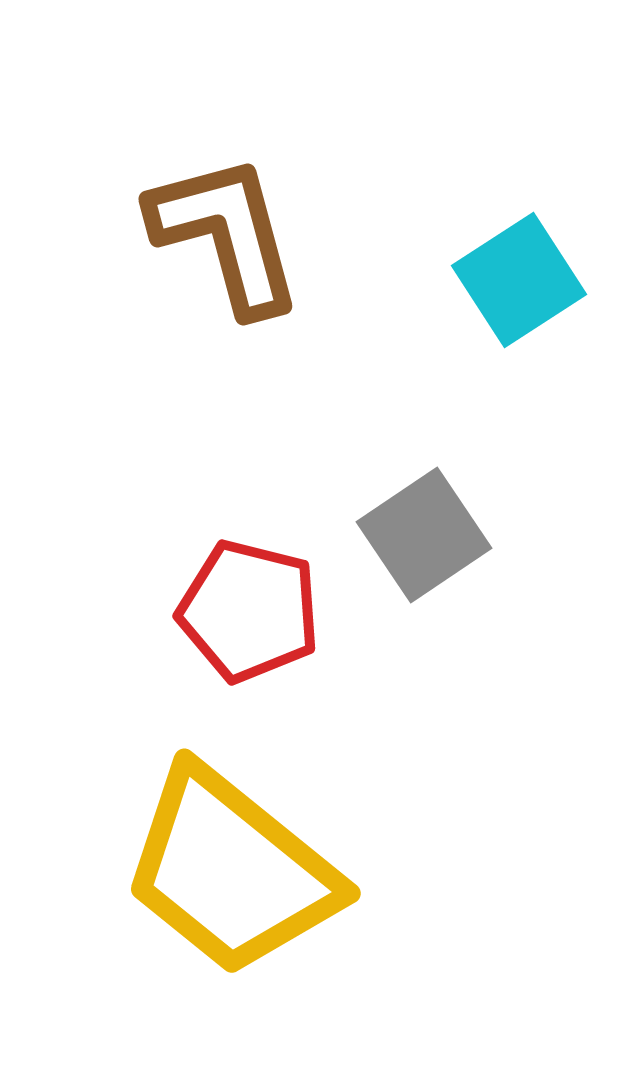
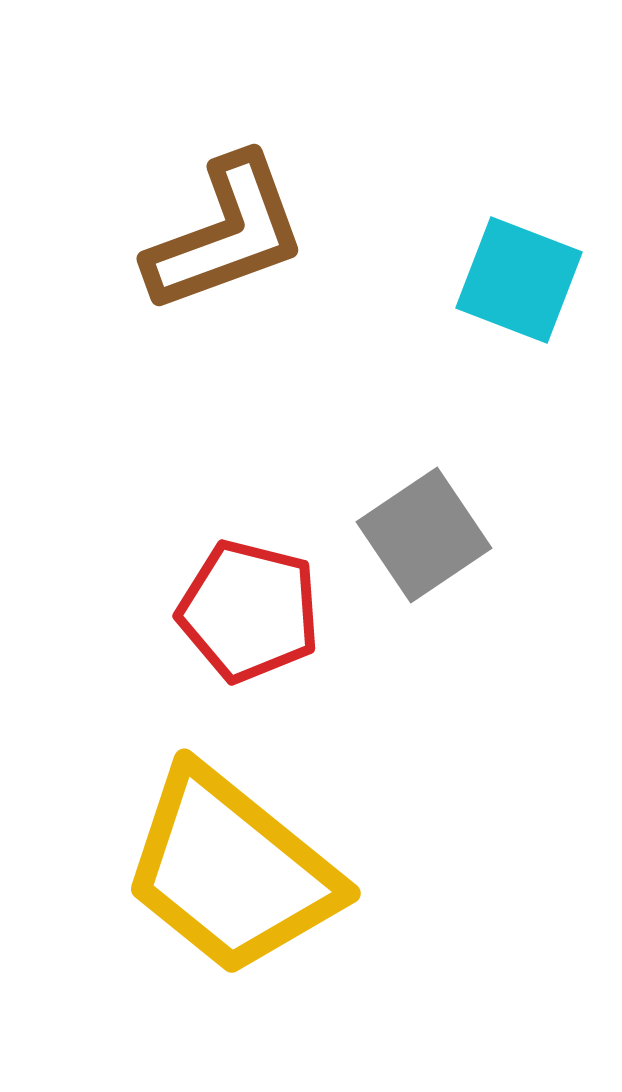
brown L-shape: rotated 85 degrees clockwise
cyan square: rotated 36 degrees counterclockwise
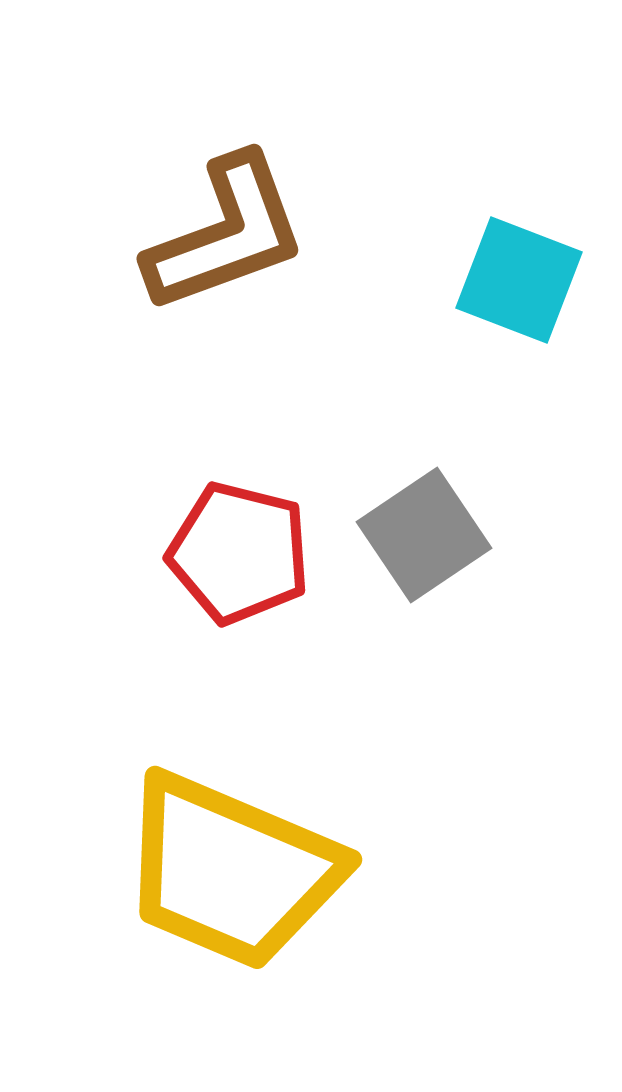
red pentagon: moved 10 px left, 58 px up
yellow trapezoid: rotated 16 degrees counterclockwise
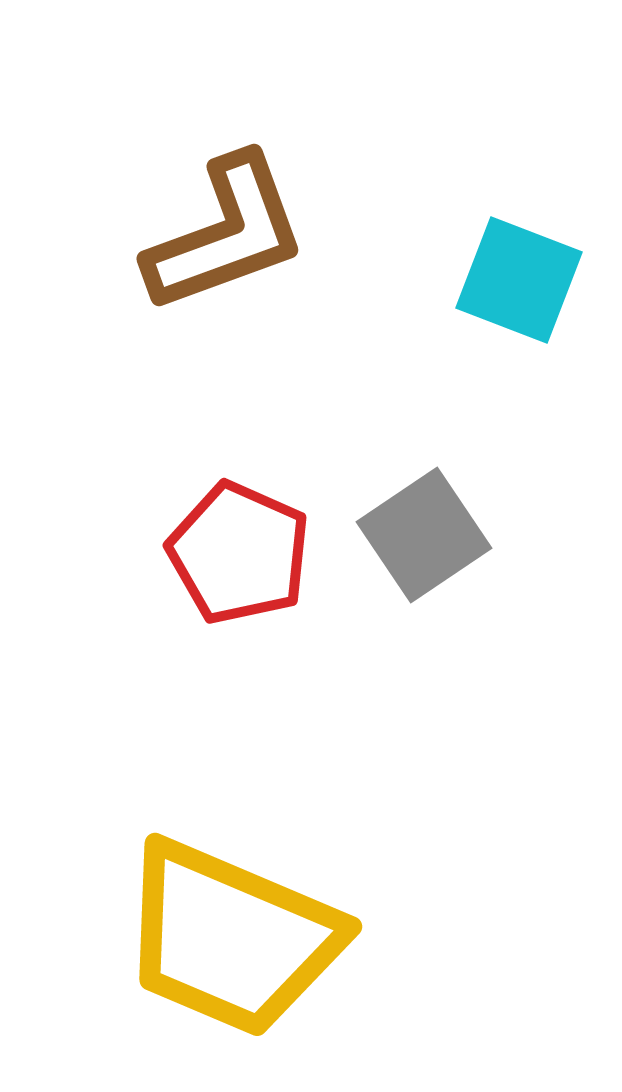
red pentagon: rotated 10 degrees clockwise
yellow trapezoid: moved 67 px down
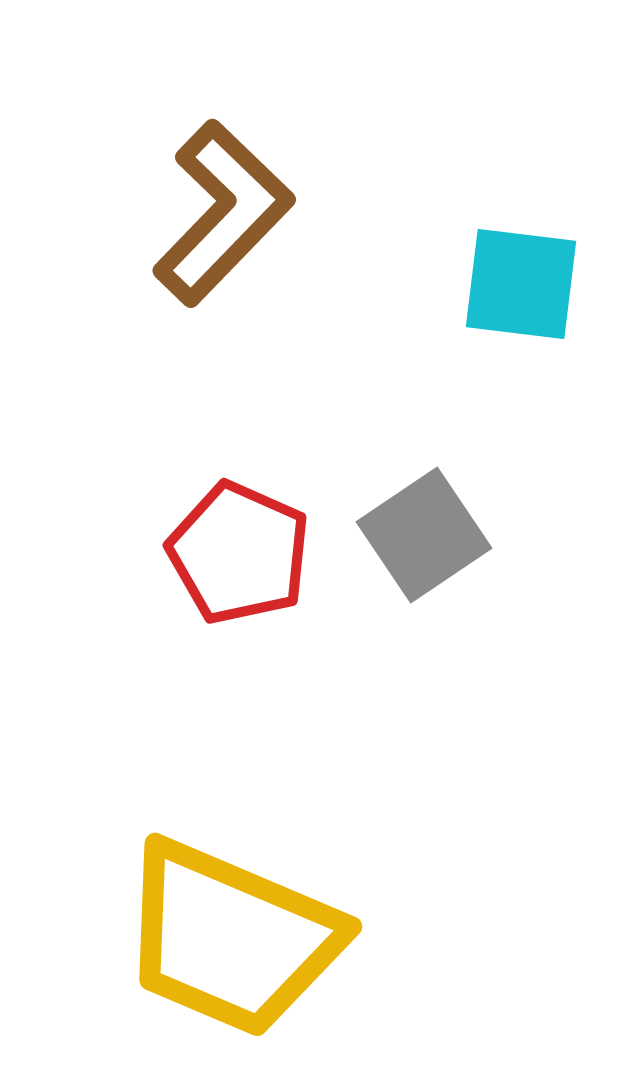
brown L-shape: moved 3 px left, 21 px up; rotated 26 degrees counterclockwise
cyan square: moved 2 px right, 4 px down; rotated 14 degrees counterclockwise
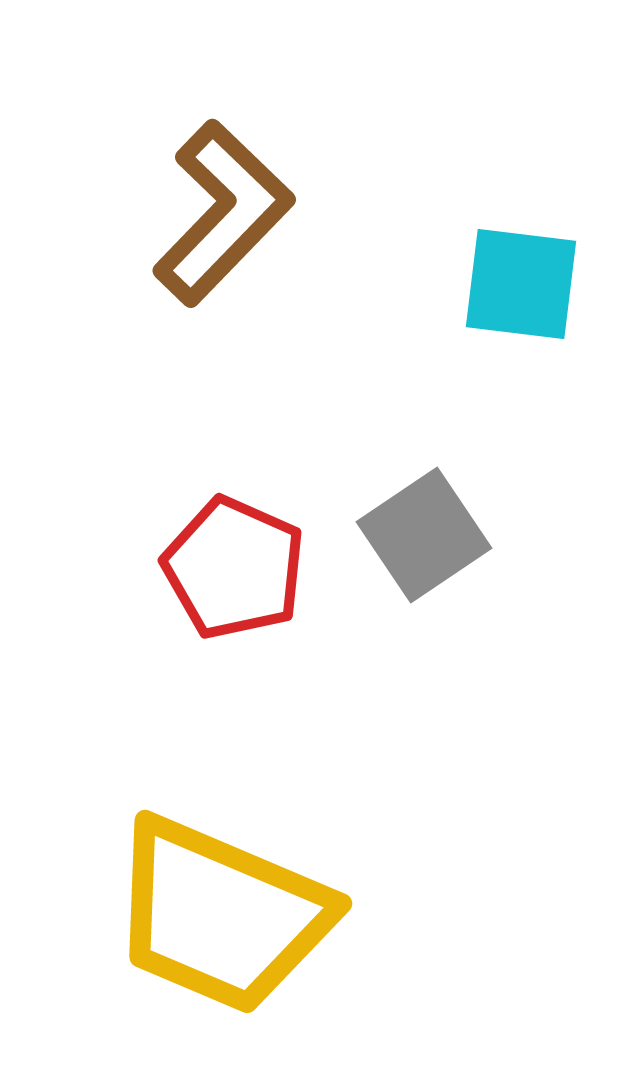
red pentagon: moved 5 px left, 15 px down
yellow trapezoid: moved 10 px left, 23 px up
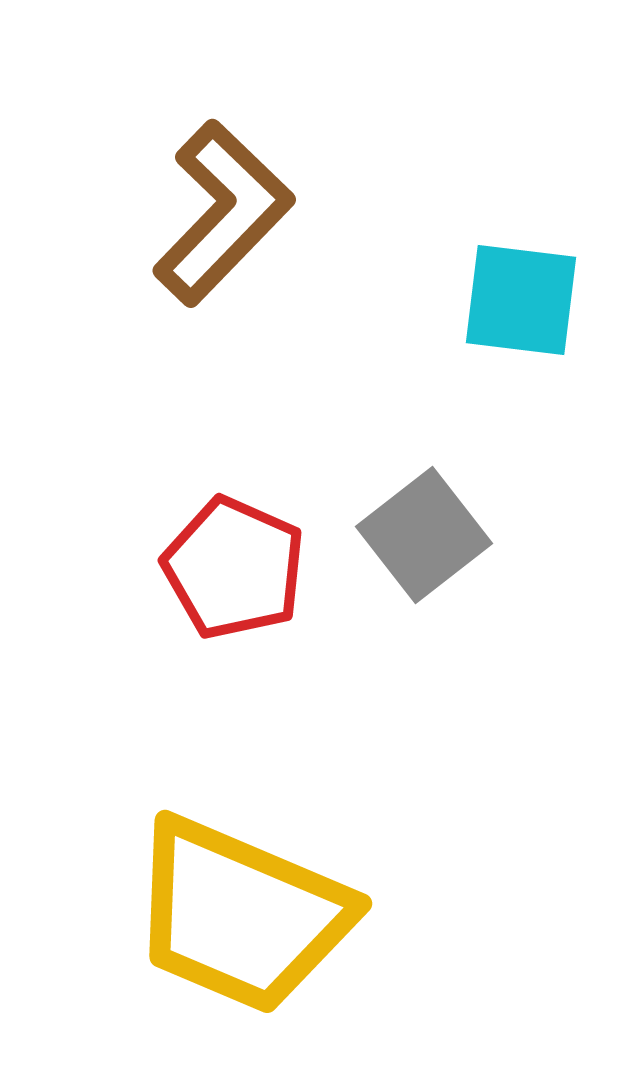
cyan square: moved 16 px down
gray square: rotated 4 degrees counterclockwise
yellow trapezoid: moved 20 px right
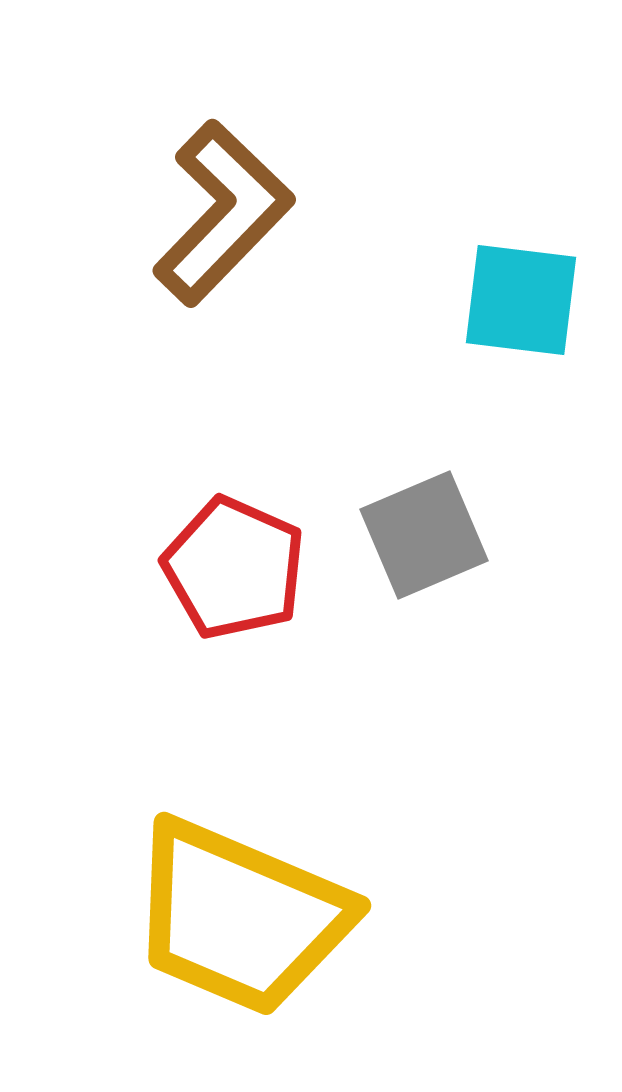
gray square: rotated 15 degrees clockwise
yellow trapezoid: moved 1 px left, 2 px down
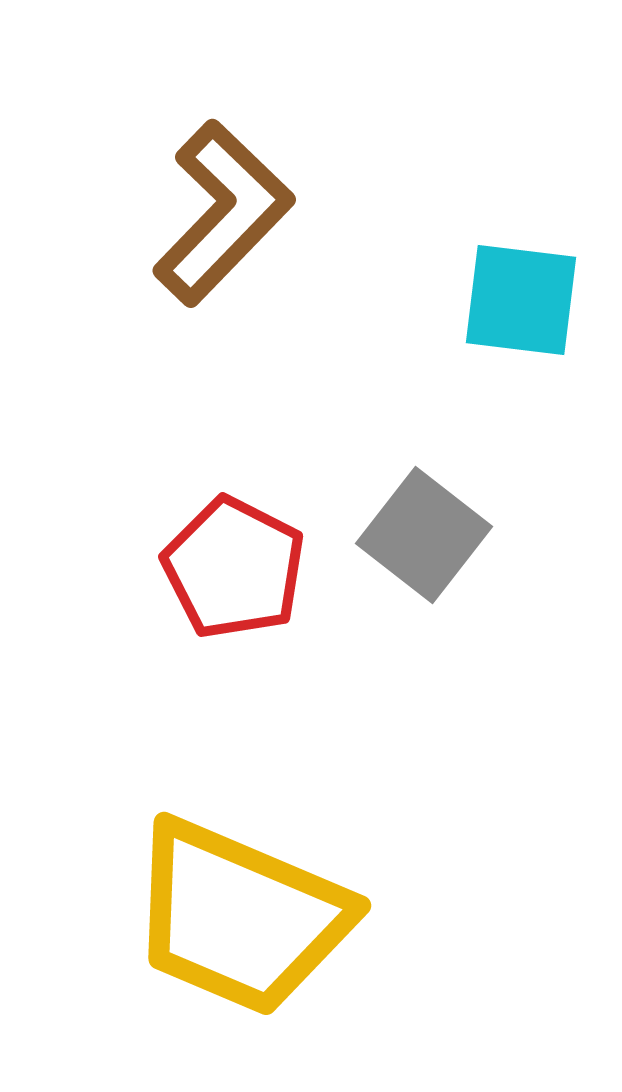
gray square: rotated 29 degrees counterclockwise
red pentagon: rotated 3 degrees clockwise
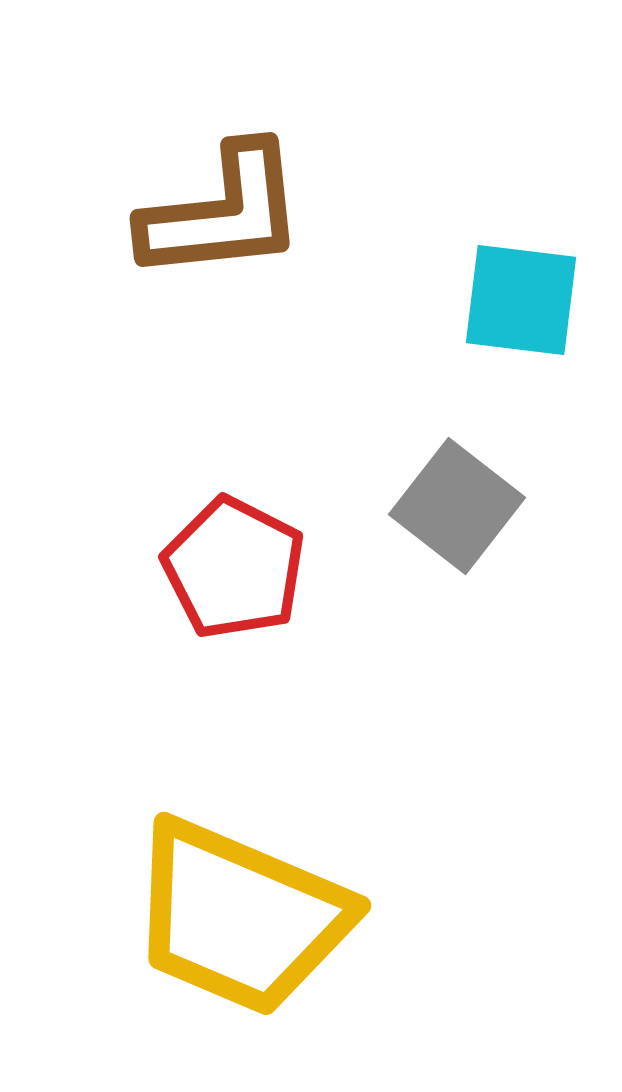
brown L-shape: rotated 40 degrees clockwise
gray square: moved 33 px right, 29 px up
